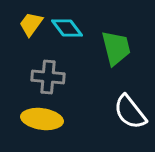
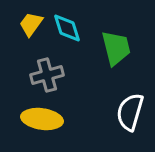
cyan diamond: rotated 20 degrees clockwise
gray cross: moved 1 px left, 2 px up; rotated 20 degrees counterclockwise
white semicircle: rotated 54 degrees clockwise
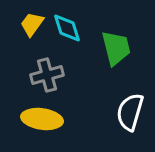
yellow trapezoid: moved 1 px right
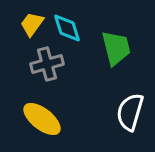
gray cross: moved 11 px up
yellow ellipse: rotated 30 degrees clockwise
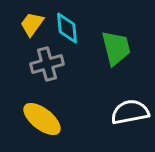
cyan diamond: rotated 12 degrees clockwise
white semicircle: rotated 63 degrees clockwise
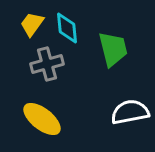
green trapezoid: moved 3 px left, 1 px down
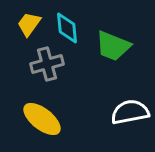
yellow trapezoid: moved 3 px left
green trapezoid: moved 3 px up; rotated 126 degrees clockwise
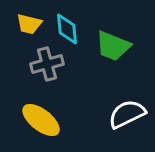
yellow trapezoid: rotated 112 degrees counterclockwise
cyan diamond: moved 1 px down
white semicircle: moved 3 px left, 2 px down; rotated 15 degrees counterclockwise
yellow ellipse: moved 1 px left, 1 px down
